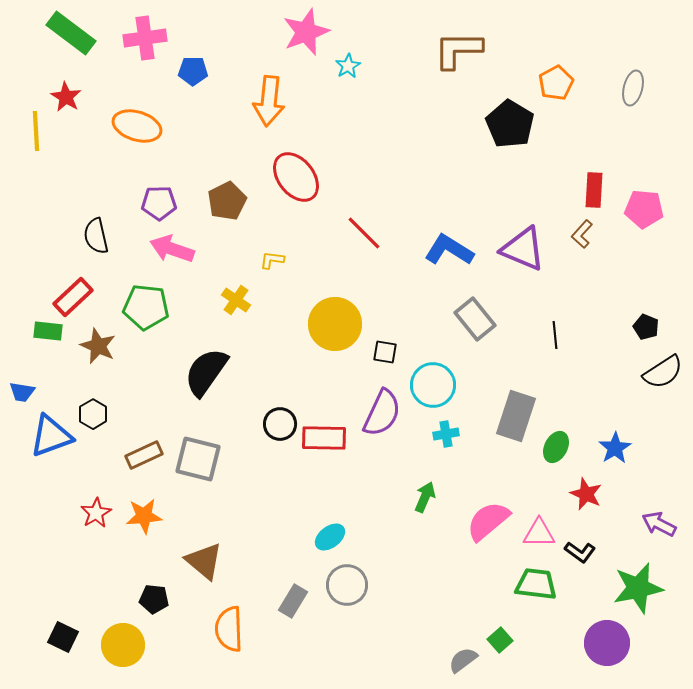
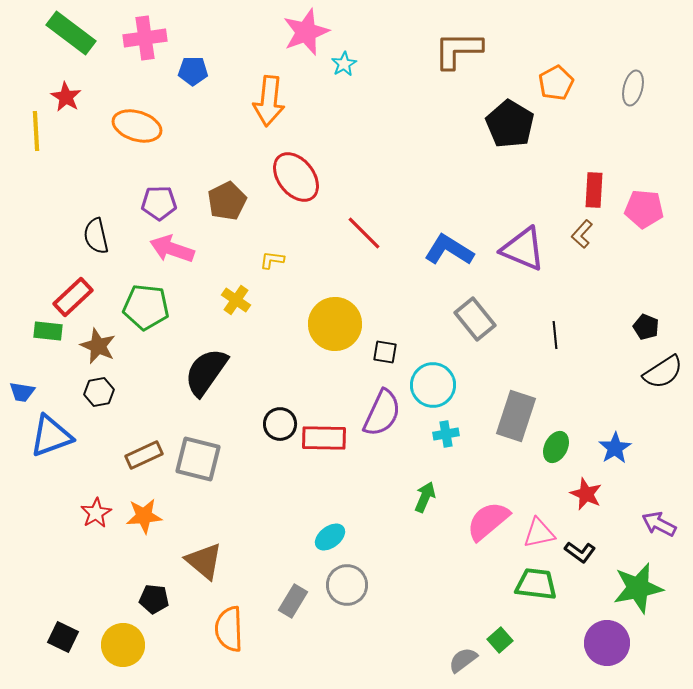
cyan star at (348, 66): moved 4 px left, 2 px up
black hexagon at (93, 414): moved 6 px right, 22 px up; rotated 20 degrees clockwise
pink triangle at (539, 533): rotated 12 degrees counterclockwise
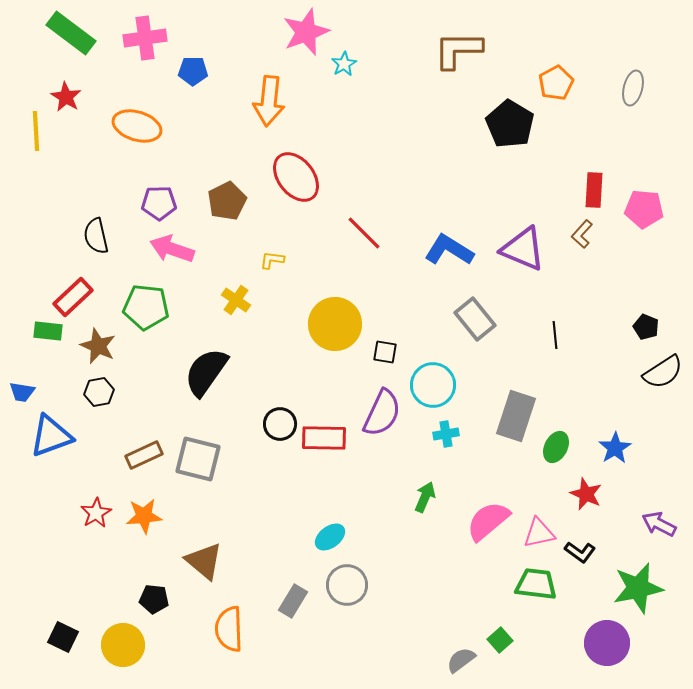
gray semicircle at (463, 660): moved 2 px left
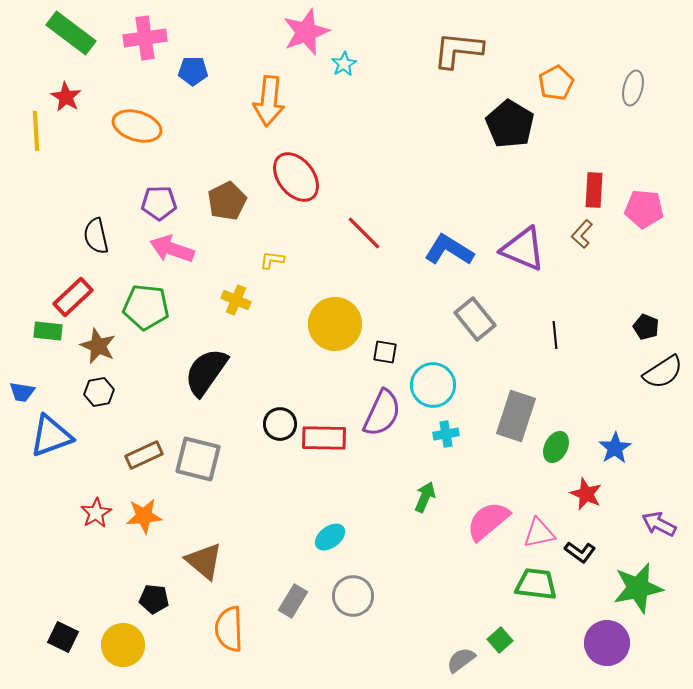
brown L-shape at (458, 50): rotated 6 degrees clockwise
yellow cross at (236, 300): rotated 12 degrees counterclockwise
gray circle at (347, 585): moved 6 px right, 11 px down
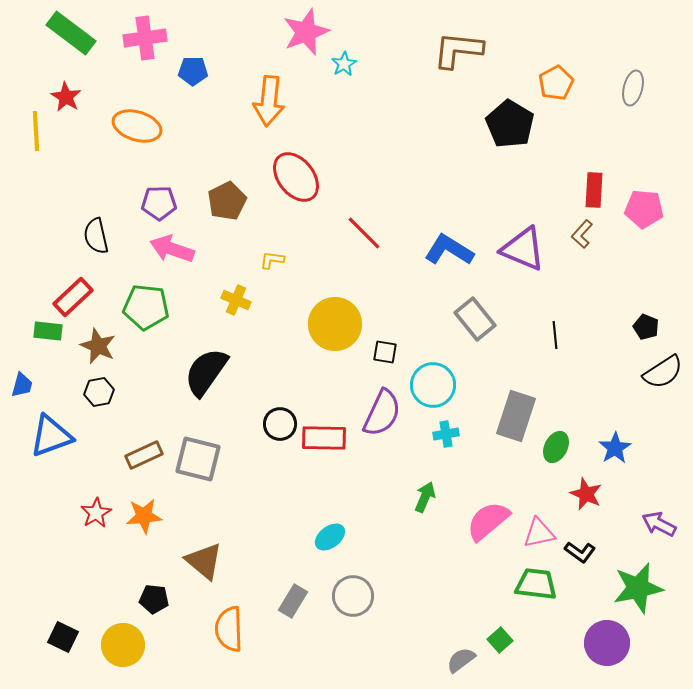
blue trapezoid at (22, 392): moved 7 px up; rotated 84 degrees counterclockwise
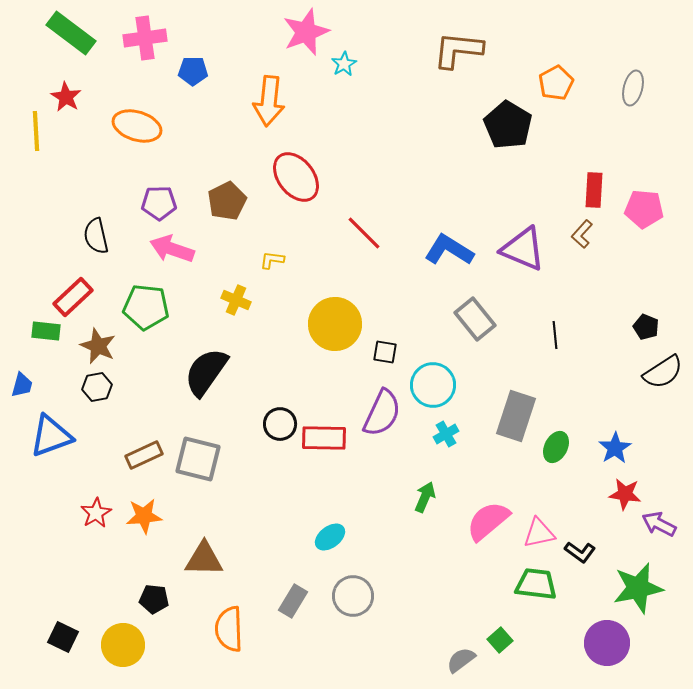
black pentagon at (510, 124): moved 2 px left, 1 px down
green rectangle at (48, 331): moved 2 px left
black hexagon at (99, 392): moved 2 px left, 5 px up
cyan cross at (446, 434): rotated 20 degrees counterclockwise
red star at (586, 494): moved 39 px right; rotated 16 degrees counterclockwise
brown triangle at (204, 561): moved 2 px up; rotated 39 degrees counterclockwise
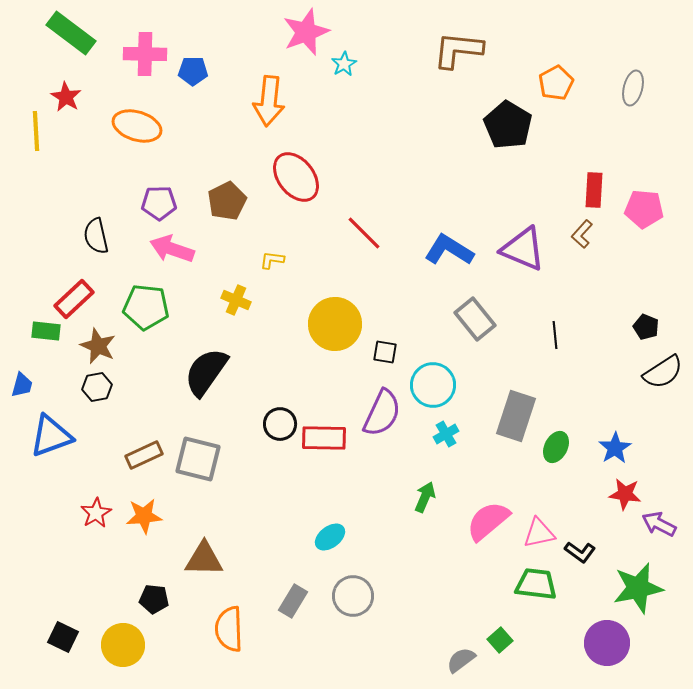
pink cross at (145, 38): moved 16 px down; rotated 9 degrees clockwise
red rectangle at (73, 297): moved 1 px right, 2 px down
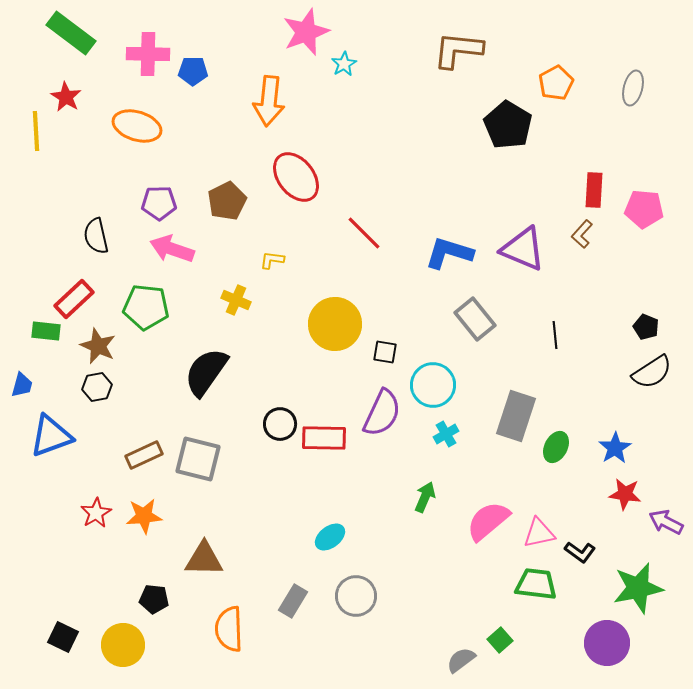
pink cross at (145, 54): moved 3 px right
blue L-shape at (449, 250): moved 3 px down; rotated 15 degrees counterclockwise
black semicircle at (663, 372): moved 11 px left
purple arrow at (659, 524): moved 7 px right, 2 px up
gray circle at (353, 596): moved 3 px right
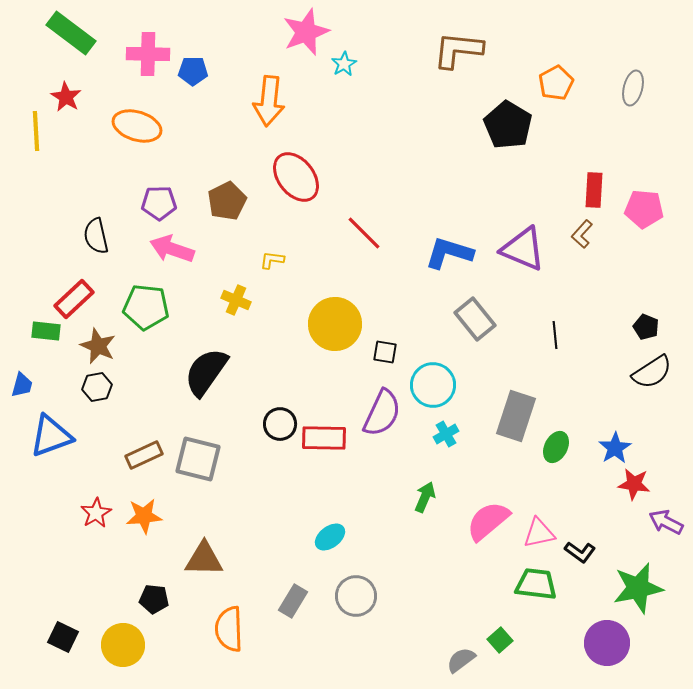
red star at (625, 494): moved 9 px right, 10 px up
